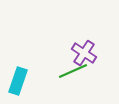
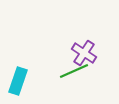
green line: moved 1 px right
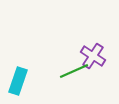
purple cross: moved 9 px right, 3 px down
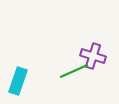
purple cross: rotated 15 degrees counterclockwise
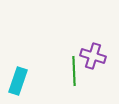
green line: rotated 68 degrees counterclockwise
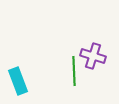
cyan rectangle: rotated 40 degrees counterclockwise
